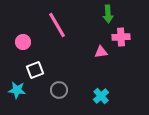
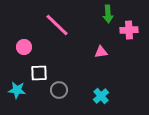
pink line: rotated 16 degrees counterclockwise
pink cross: moved 8 px right, 7 px up
pink circle: moved 1 px right, 5 px down
white square: moved 4 px right, 3 px down; rotated 18 degrees clockwise
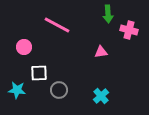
pink line: rotated 16 degrees counterclockwise
pink cross: rotated 18 degrees clockwise
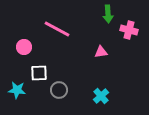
pink line: moved 4 px down
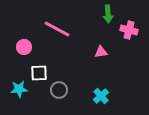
cyan star: moved 2 px right, 1 px up; rotated 12 degrees counterclockwise
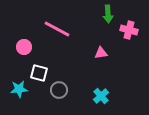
pink triangle: moved 1 px down
white square: rotated 18 degrees clockwise
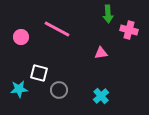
pink circle: moved 3 px left, 10 px up
